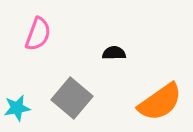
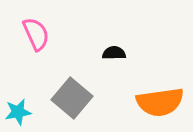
pink semicircle: moved 2 px left; rotated 44 degrees counterclockwise
orange semicircle: rotated 27 degrees clockwise
cyan star: moved 1 px right, 4 px down
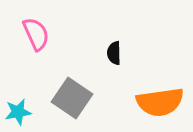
black semicircle: rotated 90 degrees counterclockwise
gray square: rotated 6 degrees counterclockwise
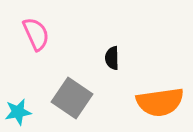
black semicircle: moved 2 px left, 5 px down
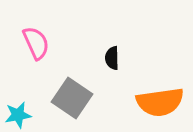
pink semicircle: moved 9 px down
cyan star: moved 3 px down
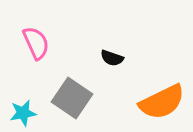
black semicircle: rotated 70 degrees counterclockwise
orange semicircle: moved 2 px right; rotated 18 degrees counterclockwise
cyan star: moved 5 px right, 2 px up
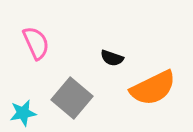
gray square: rotated 6 degrees clockwise
orange semicircle: moved 9 px left, 14 px up
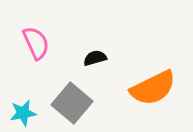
black semicircle: moved 17 px left; rotated 145 degrees clockwise
gray square: moved 5 px down
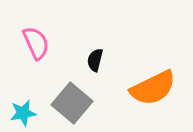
black semicircle: moved 2 px down; rotated 60 degrees counterclockwise
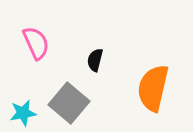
orange semicircle: rotated 129 degrees clockwise
gray square: moved 3 px left
